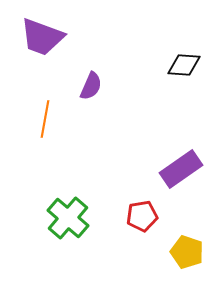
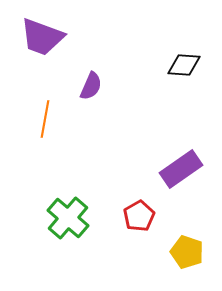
red pentagon: moved 3 px left; rotated 20 degrees counterclockwise
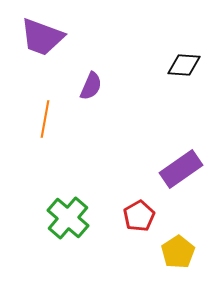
yellow pentagon: moved 9 px left; rotated 20 degrees clockwise
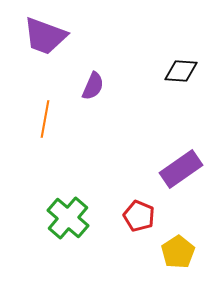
purple trapezoid: moved 3 px right, 1 px up
black diamond: moved 3 px left, 6 px down
purple semicircle: moved 2 px right
red pentagon: rotated 20 degrees counterclockwise
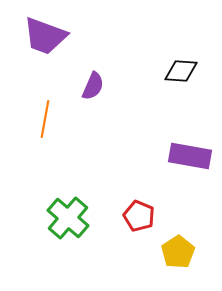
purple rectangle: moved 9 px right, 13 px up; rotated 45 degrees clockwise
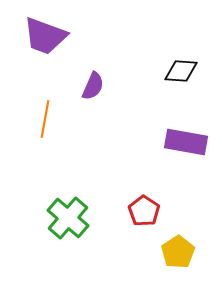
purple rectangle: moved 4 px left, 14 px up
red pentagon: moved 5 px right, 5 px up; rotated 12 degrees clockwise
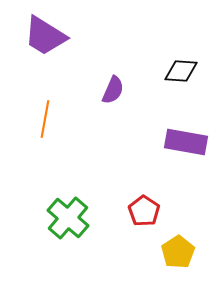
purple trapezoid: rotated 12 degrees clockwise
purple semicircle: moved 20 px right, 4 px down
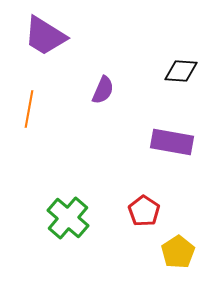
purple semicircle: moved 10 px left
orange line: moved 16 px left, 10 px up
purple rectangle: moved 14 px left
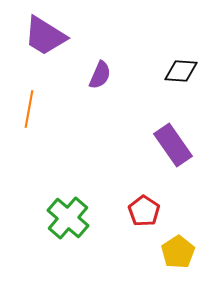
purple semicircle: moved 3 px left, 15 px up
purple rectangle: moved 1 px right, 3 px down; rotated 45 degrees clockwise
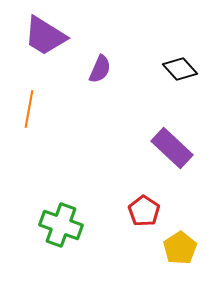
black diamond: moved 1 px left, 2 px up; rotated 44 degrees clockwise
purple semicircle: moved 6 px up
purple rectangle: moved 1 px left, 3 px down; rotated 12 degrees counterclockwise
green cross: moved 7 px left, 7 px down; rotated 21 degrees counterclockwise
yellow pentagon: moved 2 px right, 4 px up
